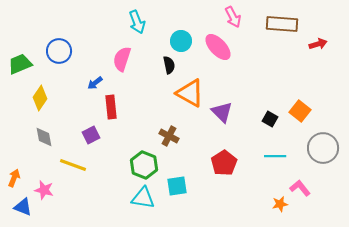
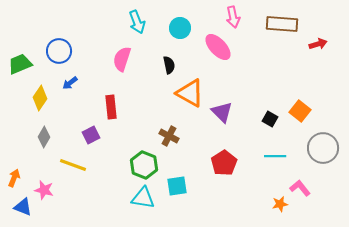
pink arrow: rotated 15 degrees clockwise
cyan circle: moved 1 px left, 13 px up
blue arrow: moved 25 px left
gray diamond: rotated 40 degrees clockwise
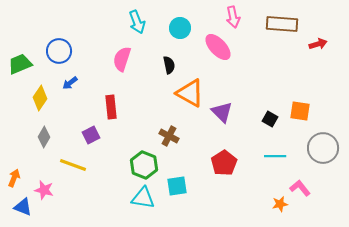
orange square: rotated 30 degrees counterclockwise
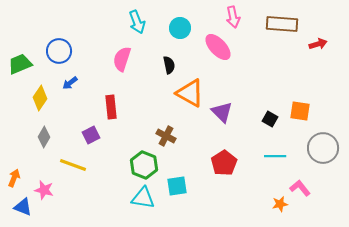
brown cross: moved 3 px left
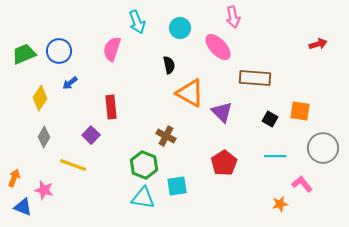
brown rectangle: moved 27 px left, 54 px down
pink semicircle: moved 10 px left, 10 px up
green trapezoid: moved 4 px right, 10 px up
purple square: rotated 18 degrees counterclockwise
pink L-shape: moved 2 px right, 4 px up
